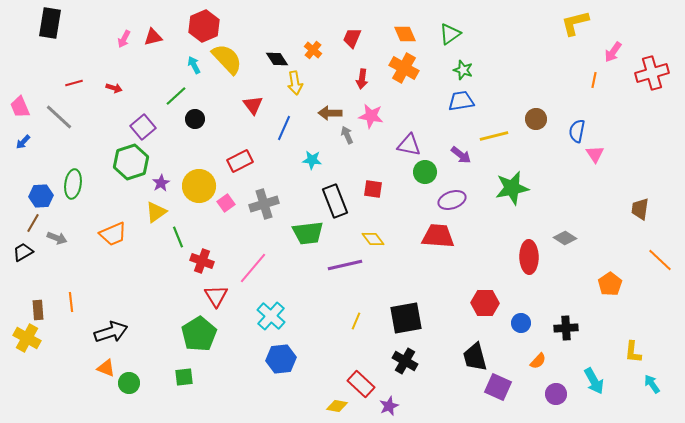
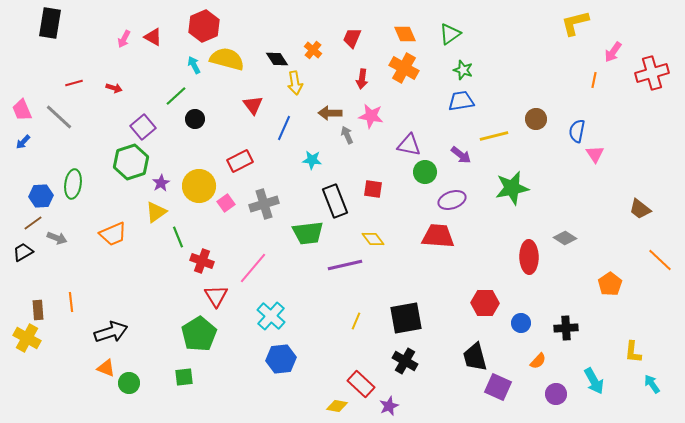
red triangle at (153, 37): rotated 42 degrees clockwise
yellow semicircle at (227, 59): rotated 32 degrees counterclockwise
pink trapezoid at (20, 107): moved 2 px right, 3 px down
brown trapezoid at (640, 209): rotated 60 degrees counterclockwise
brown line at (33, 223): rotated 24 degrees clockwise
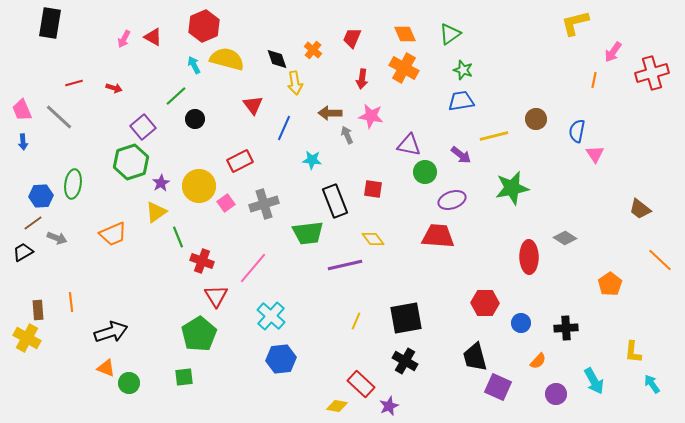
black diamond at (277, 59): rotated 15 degrees clockwise
blue arrow at (23, 142): rotated 49 degrees counterclockwise
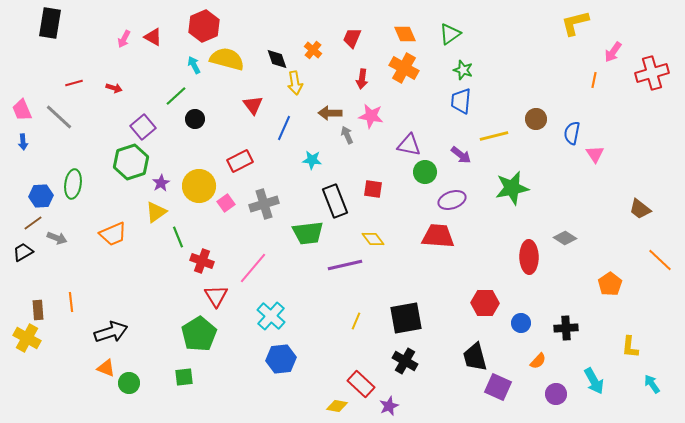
blue trapezoid at (461, 101): rotated 76 degrees counterclockwise
blue semicircle at (577, 131): moved 5 px left, 2 px down
yellow L-shape at (633, 352): moved 3 px left, 5 px up
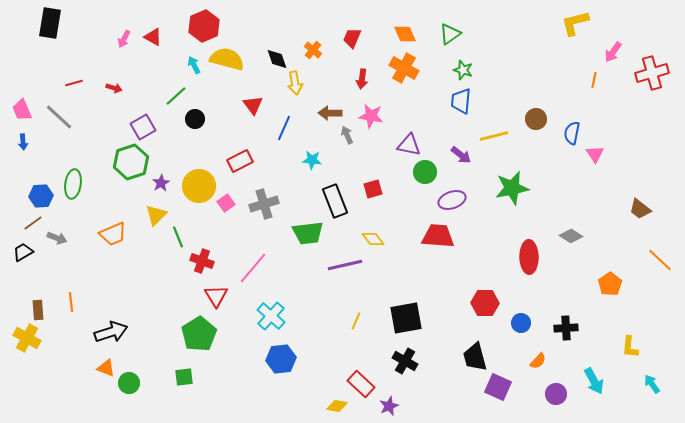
purple square at (143, 127): rotated 10 degrees clockwise
red square at (373, 189): rotated 24 degrees counterclockwise
yellow triangle at (156, 212): moved 3 px down; rotated 10 degrees counterclockwise
gray diamond at (565, 238): moved 6 px right, 2 px up
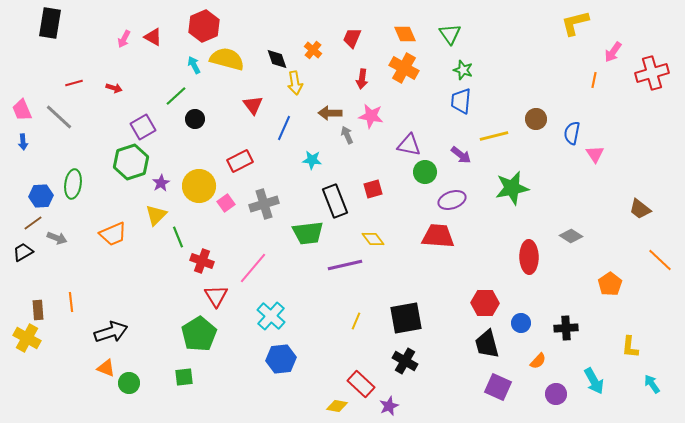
green triangle at (450, 34): rotated 30 degrees counterclockwise
black trapezoid at (475, 357): moved 12 px right, 13 px up
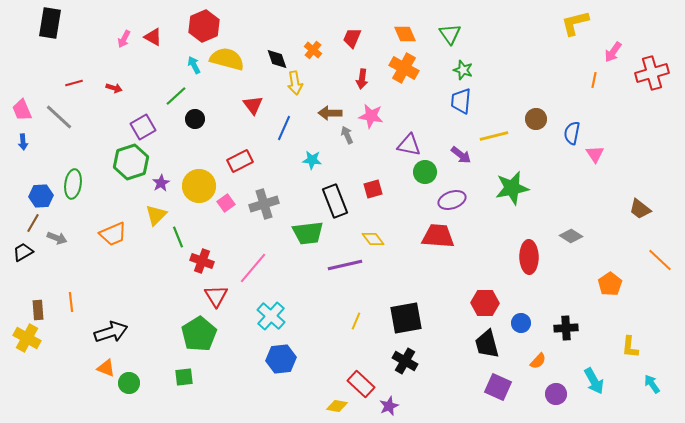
brown line at (33, 223): rotated 24 degrees counterclockwise
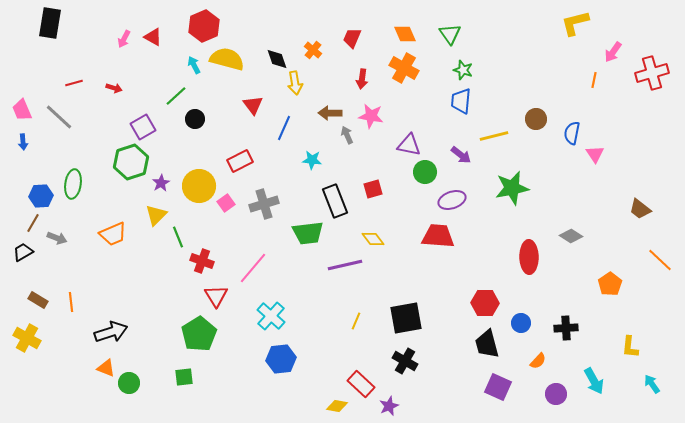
brown rectangle at (38, 310): moved 10 px up; rotated 54 degrees counterclockwise
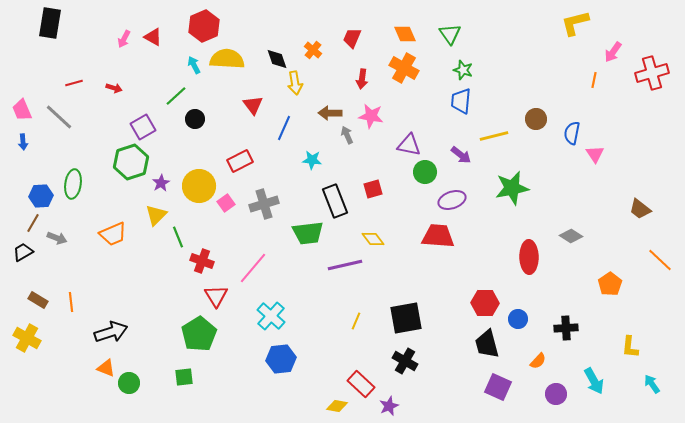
yellow semicircle at (227, 59): rotated 12 degrees counterclockwise
blue circle at (521, 323): moved 3 px left, 4 px up
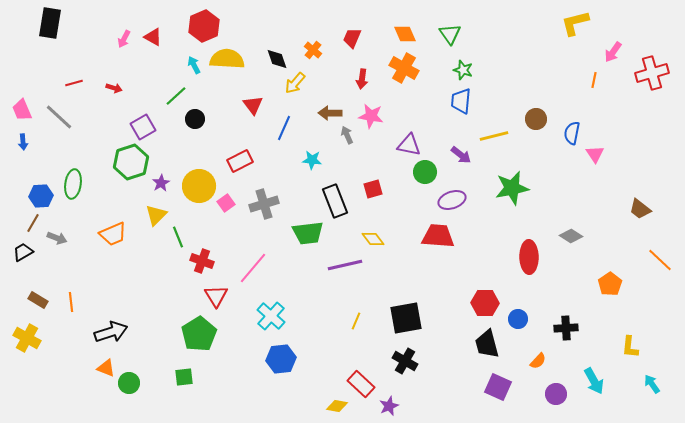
yellow arrow at (295, 83): rotated 50 degrees clockwise
